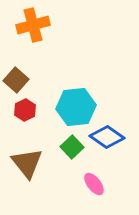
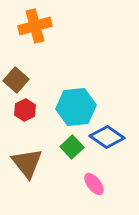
orange cross: moved 2 px right, 1 px down
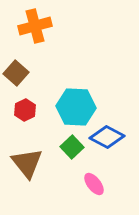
brown square: moved 7 px up
cyan hexagon: rotated 9 degrees clockwise
blue diamond: rotated 8 degrees counterclockwise
